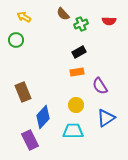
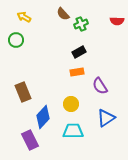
red semicircle: moved 8 px right
yellow circle: moved 5 px left, 1 px up
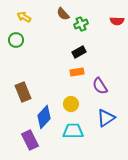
blue diamond: moved 1 px right
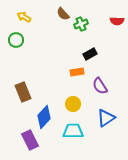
black rectangle: moved 11 px right, 2 px down
yellow circle: moved 2 px right
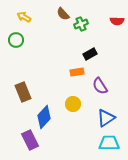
cyan trapezoid: moved 36 px right, 12 px down
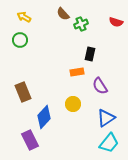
red semicircle: moved 1 px left, 1 px down; rotated 16 degrees clockwise
green circle: moved 4 px right
black rectangle: rotated 48 degrees counterclockwise
cyan trapezoid: rotated 130 degrees clockwise
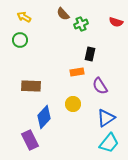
brown rectangle: moved 8 px right, 6 px up; rotated 66 degrees counterclockwise
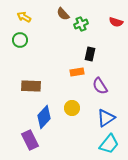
yellow circle: moved 1 px left, 4 px down
cyan trapezoid: moved 1 px down
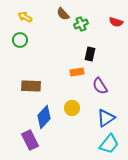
yellow arrow: moved 1 px right
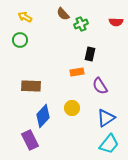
red semicircle: rotated 16 degrees counterclockwise
blue diamond: moved 1 px left, 1 px up
